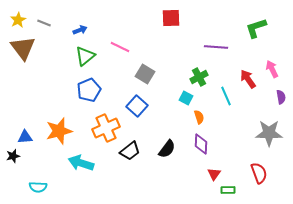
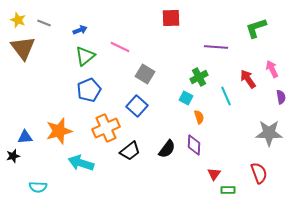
yellow star: rotated 21 degrees counterclockwise
purple diamond: moved 7 px left, 1 px down
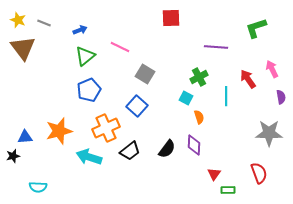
cyan line: rotated 24 degrees clockwise
cyan arrow: moved 8 px right, 6 px up
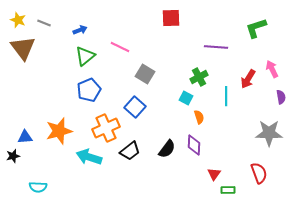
red arrow: rotated 114 degrees counterclockwise
blue square: moved 2 px left, 1 px down
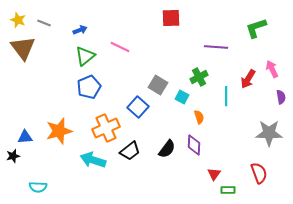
gray square: moved 13 px right, 11 px down
blue pentagon: moved 3 px up
cyan square: moved 4 px left, 1 px up
blue square: moved 3 px right
cyan arrow: moved 4 px right, 3 px down
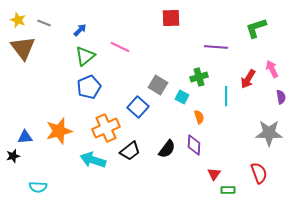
blue arrow: rotated 24 degrees counterclockwise
green cross: rotated 12 degrees clockwise
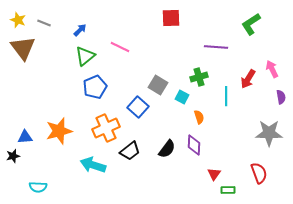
green L-shape: moved 5 px left, 4 px up; rotated 15 degrees counterclockwise
blue pentagon: moved 6 px right
cyan arrow: moved 5 px down
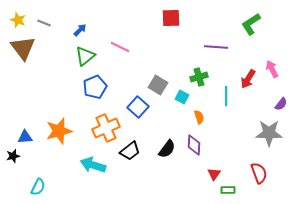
purple semicircle: moved 7 px down; rotated 48 degrees clockwise
cyan semicircle: rotated 66 degrees counterclockwise
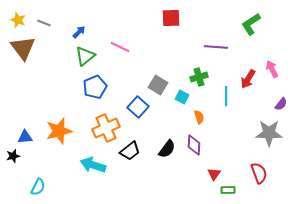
blue arrow: moved 1 px left, 2 px down
